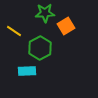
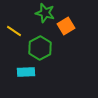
green star: rotated 18 degrees clockwise
cyan rectangle: moved 1 px left, 1 px down
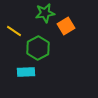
green star: rotated 24 degrees counterclockwise
green hexagon: moved 2 px left
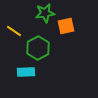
orange square: rotated 18 degrees clockwise
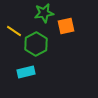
green star: moved 1 px left
green hexagon: moved 2 px left, 4 px up
cyan rectangle: rotated 12 degrees counterclockwise
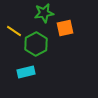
orange square: moved 1 px left, 2 px down
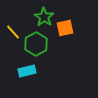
green star: moved 4 px down; rotated 30 degrees counterclockwise
yellow line: moved 1 px left, 1 px down; rotated 14 degrees clockwise
cyan rectangle: moved 1 px right, 1 px up
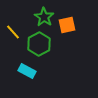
orange square: moved 2 px right, 3 px up
green hexagon: moved 3 px right
cyan rectangle: rotated 42 degrees clockwise
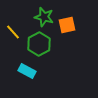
green star: rotated 18 degrees counterclockwise
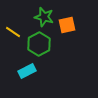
yellow line: rotated 14 degrees counterclockwise
cyan rectangle: rotated 54 degrees counterclockwise
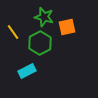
orange square: moved 2 px down
yellow line: rotated 21 degrees clockwise
green hexagon: moved 1 px right, 1 px up
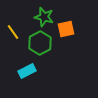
orange square: moved 1 px left, 2 px down
